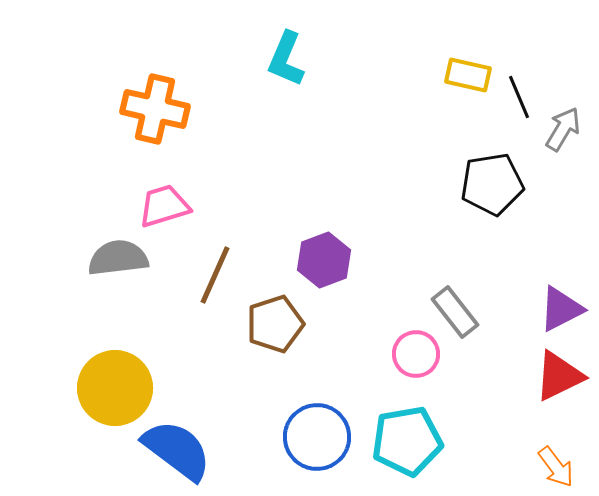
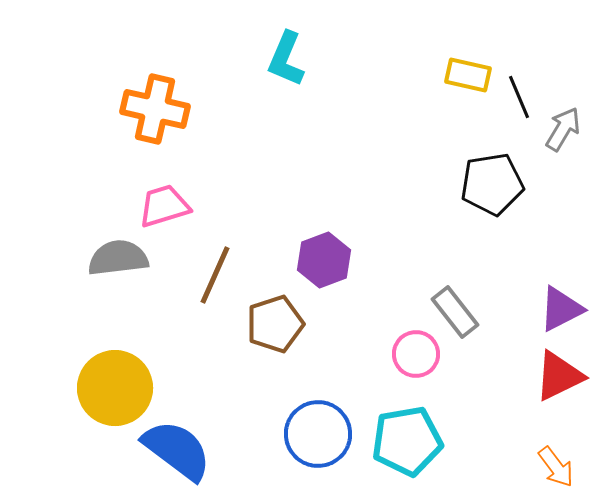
blue circle: moved 1 px right, 3 px up
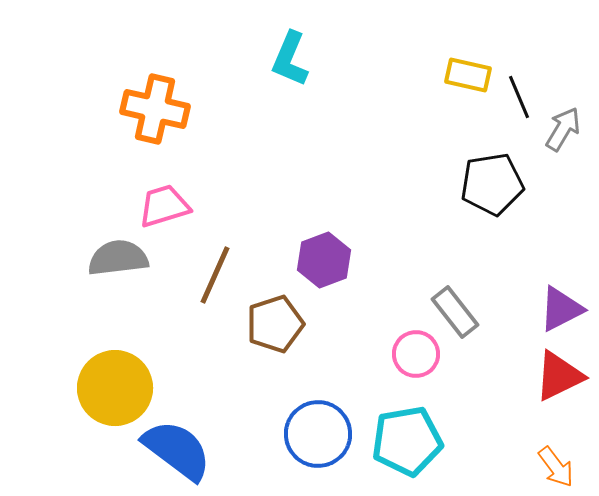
cyan L-shape: moved 4 px right
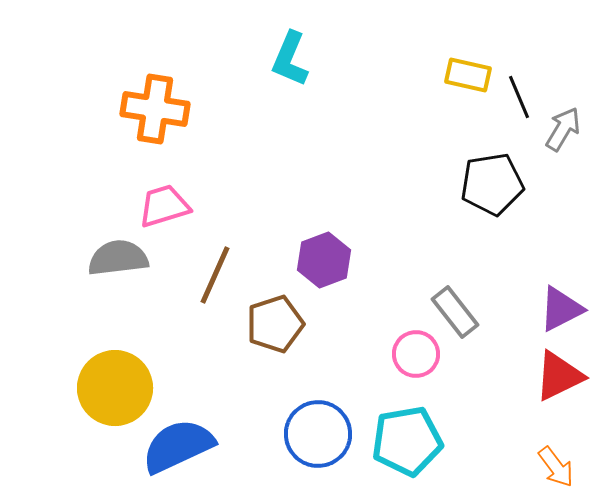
orange cross: rotated 4 degrees counterclockwise
blue semicircle: moved 1 px right, 4 px up; rotated 62 degrees counterclockwise
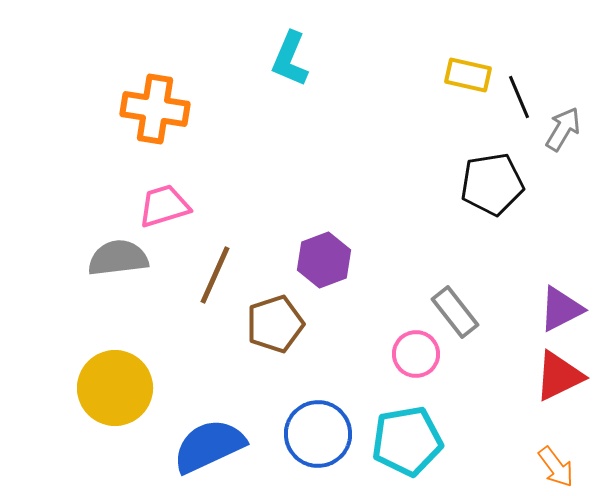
blue semicircle: moved 31 px right
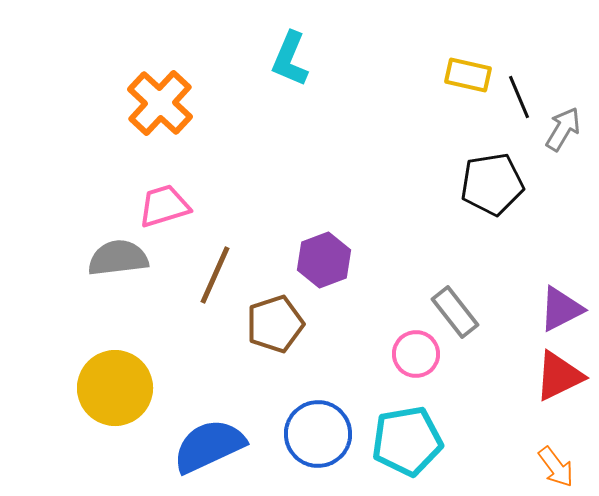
orange cross: moved 5 px right, 6 px up; rotated 34 degrees clockwise
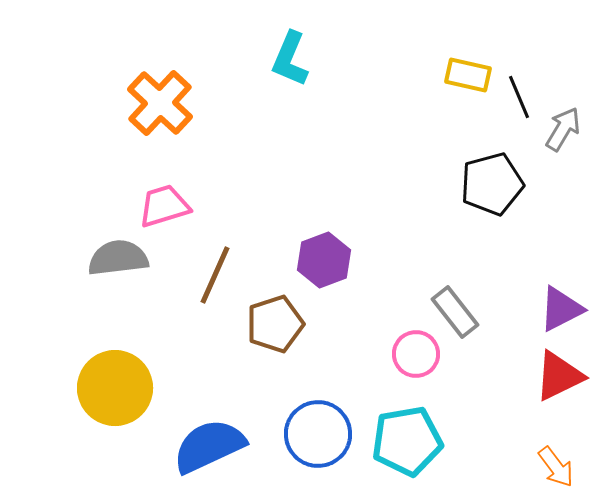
black pentagon: rotated 6 degrees counterclockwise
